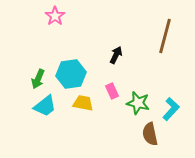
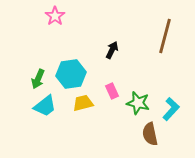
black arrow: moved 4 px left, 5 px up
yellow trapezoid: rotated 25 degrees counterclockwise
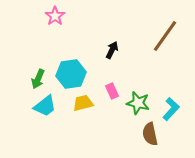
brown line: rotated 20 degrees clockwise
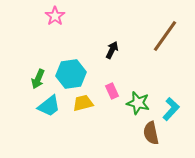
cyan trapezoid: moved 4 px right
brown semicircle: moved 1 px right, 1 px up
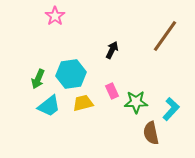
green star: moved 2 px left, 1 px up; rotated 15 degrees counterclockwise
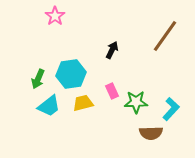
brown semicircle: rotated 80 degrees counterclockwise
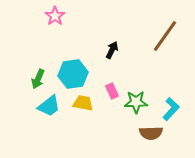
cyan hexagon: moved 2 px right
yellow trapezoid: rotated 25 degrees clockwise
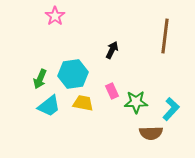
brown line: rotated 28 degrees counterclockwise
green arrow: moved 2 px right
